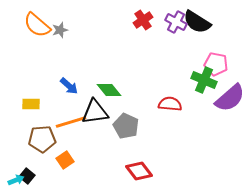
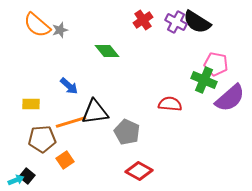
green diamond: moved 2 px left, 39 px up
gray pentagon: moved 1 px right, 6 px down
red diamond: rotated 24 degrees counterclockwise
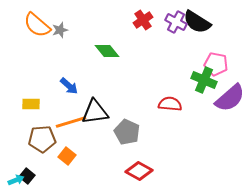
orange square: moved 2 px right, 4 px up; rotated 18 degrees counterclockwise
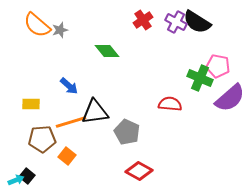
pink pentagon: moved 2 px right, 2 px down
green cross: moved 4 px left, 2 px up
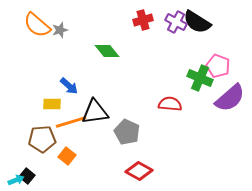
red cross: rotated 18 degrees clockwise
pink pentagon: rotated 10 degrees clockwise
yellow rectangle: moved 21 px right
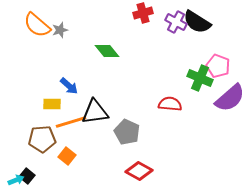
red cross: moved 7 px up
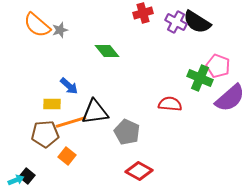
brown pentagon: moved 3 px right, 5 px up
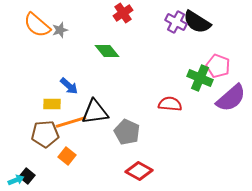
red cross: moved 20 px left; rotated 18 degrees counterclockwise
purple semicircle: moved 1 px right
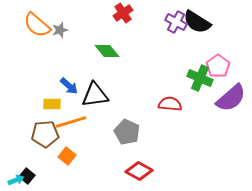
pink pentagon: rotated 15 degrees clockwise
black triangle: moved 17 px up
